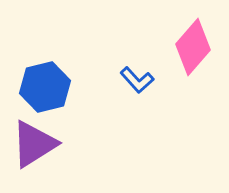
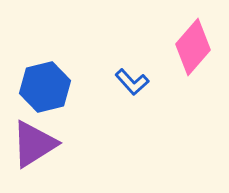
blue L-shape: moved 5 px left, 2 px down
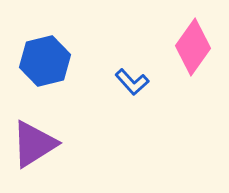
pink diamond: rotated 6 degrees counterclockwise
blue hexagon: moved 26 px up
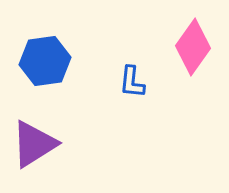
blue hexagon: rotated 6 degrees clockwise
blue L-shape: rotated 48 degrees clockwise
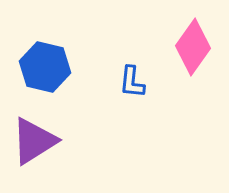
blue hexagon: moved 6 px down; rotated 21 degrees clockwise
purple triangle: moved 3 px up
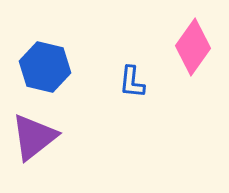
purple triangle: moved 4 px up; rotated 6 degrees counterclockwise
